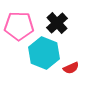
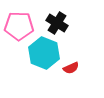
black cross: rotated 15 degrees counterclockwise
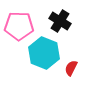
black cross: moved 3 px right, 2 px up
red semicircle: rotated 140 degrees clockwise
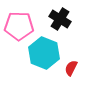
black cross: moved 2 px up
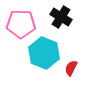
black cross: moved 1 px right, 2 px up
pink pentagon: moved 2 px right, 2 px up
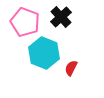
black cross: rotated 15 degrees clockwise
pink pentagon: moved 4 px right, 2 px up; rotated 20 degrees clockwise
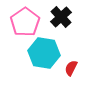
pink pentagon: rotated 16 degrees clockwise
cyan hexagon: rotated 12 degrees counterclockwise
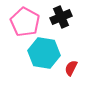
black cross: rotated 20 degrees clockwise
pink pentagon: rotated 8 degrees counterclockwise
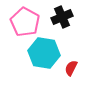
black cross: moved 1 px right
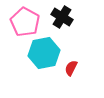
black cross: rotated 35 degrees counterclockwise
cyan hexagon: rotated 20 degrees counterclockwise
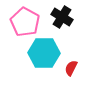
cyan hexagon: rotated 12 degrees clockwise
